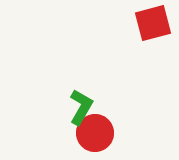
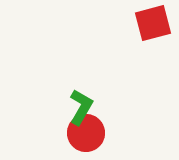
red circle: moved 9 px left
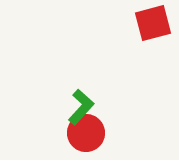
green L-shape: rotated 12 degrees clockwise
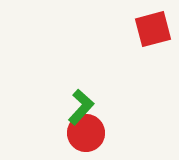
red square: moved 6 px down
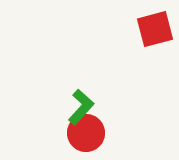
red square: moved 2 px right
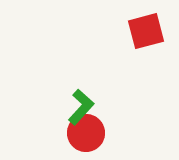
red square: moved 9 px left, 2 px down
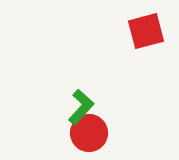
red circle: moved 3 px right
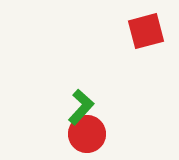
red circle: moved 2 px left, 1 px down
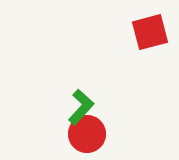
red square: moved 4 px right, 1 px down
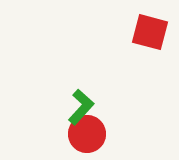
red square: rotated 30 degrees clockwise
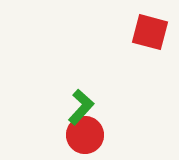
red circle: moved 2 px left, 1 px down
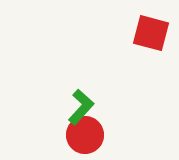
red square: moved 1 px right, 1 px down
